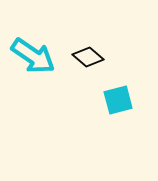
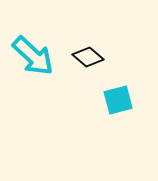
cyan arrow: rotated 9 degrees clockwise
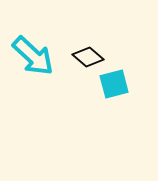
cyan square: moved 4 px left, 16 px up
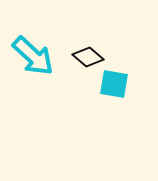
cyan square: rotated 24 degrees clockwise
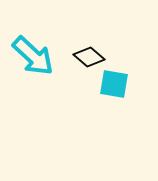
black diamond: moved 1 px right
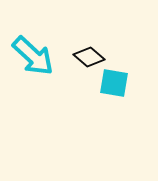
cyan square: moved 1 px up
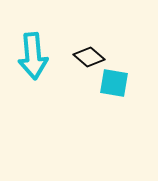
cyan arrow: rotated 42 degrees clockwise
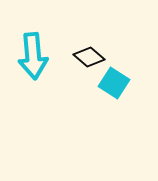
cyan square: rotated 24 degrees clockwise
